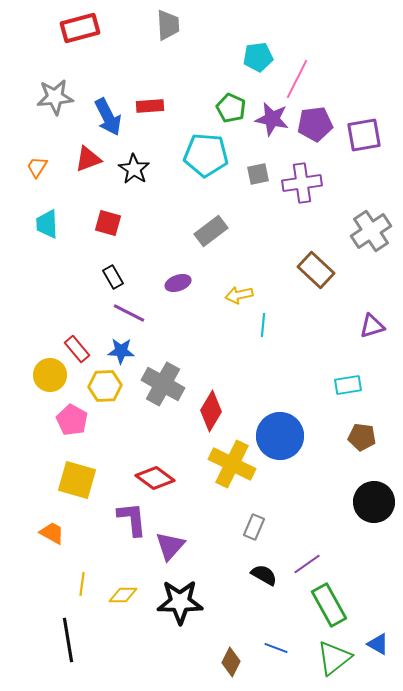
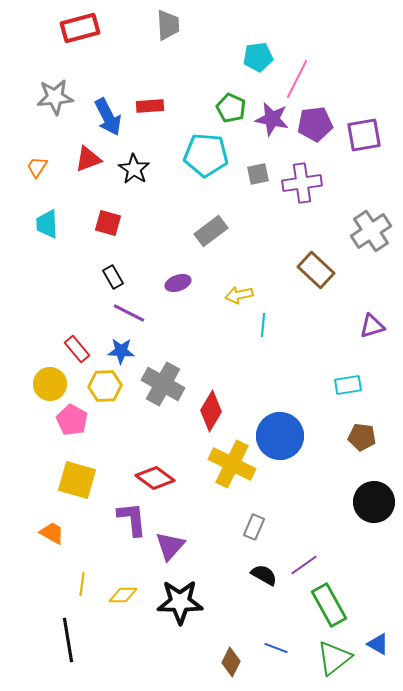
yellow circle at (50, 375): moved 9 px down
purple line at (307, 564): moved 3 px left, 1 px down
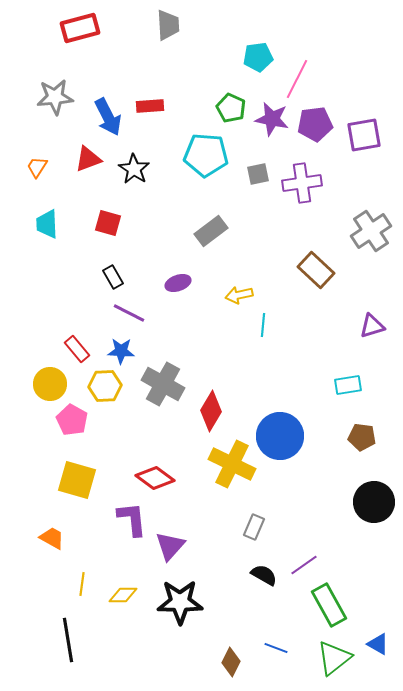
orange trapezoid at (52, 533): moved 5 px down
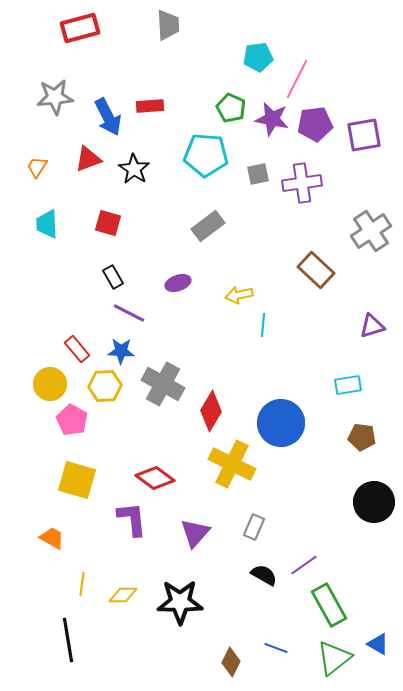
gray rectangle at (211, 231): moved 3 px left, 5 px up
blue circle at (280, 436): moved 1 px right, 13 px up
purple triangle at (170, 546): moved 25 px right, 13 px up
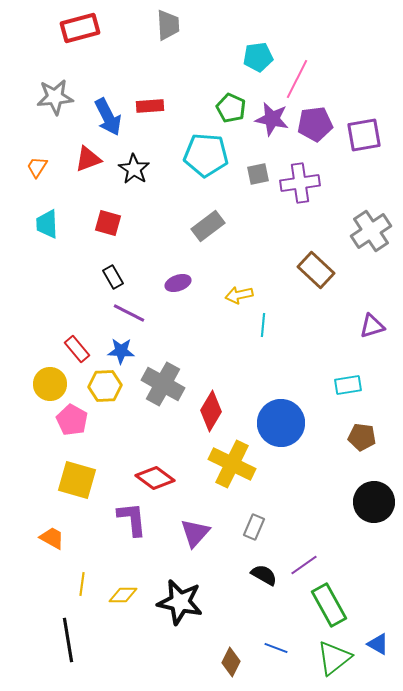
purple cross at (302, 183): moved 2 px left
black star at (180, 602): rotated 12 degrees clockwise
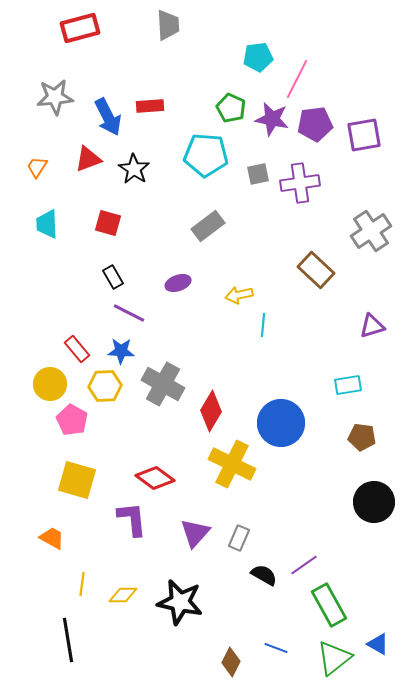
gray rectangle at (254, 527): moved 15 px left, 11 px down
